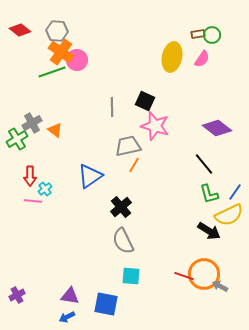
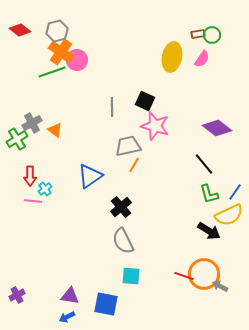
gray hexagon: rotated 20 degrees counterclockwise
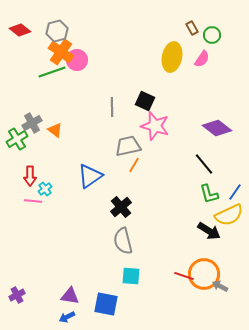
brown rectangle: moved 6 px left, 6 px up; rotated 72 degrees clockwise
gray semicircle: rotated 12 degrees clockwise
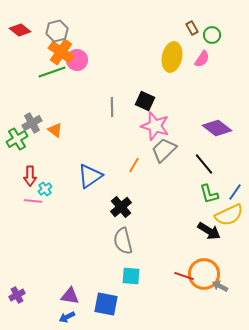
gray trapezoid: moved 36 px right, 4 px down; rotated 32 degrees counterclockwise
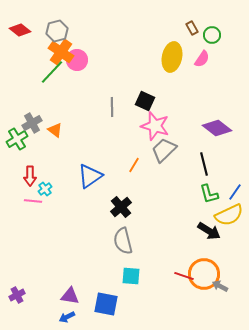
green line: rotated 28 degrees counterclockwise
black line: rotated 25 degrees clockwise
